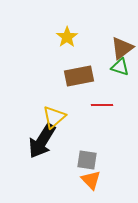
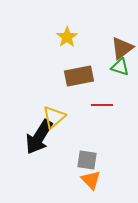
black arrow: moved 3 px left, 4 px up
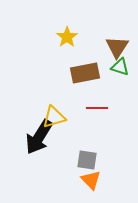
brown triangle: moved 5 px left, 1 px up; rotated 20 degrees counterclockwise
brown rectangle: moved 6 px right, 3 px up
red line: moved 5 px left, 3 px down
yellow triangle: rotated 25 degrees clockwise
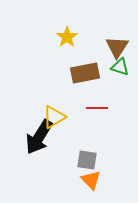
yellow triangle: rotated 15 degrees counterclockwise
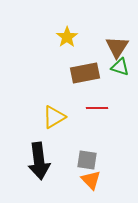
black arrow: moved 24 px down; rotated 39 degrees counterclockwise
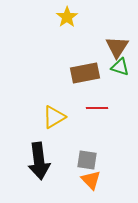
yellow star: moved 20 px up
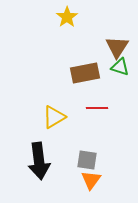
orange triangle: rotated 20 degrees clockwise
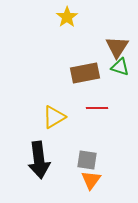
black arrow: moved 1 px up
